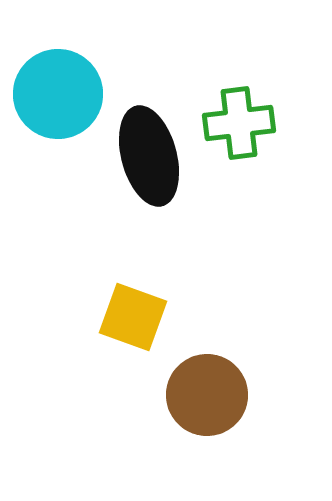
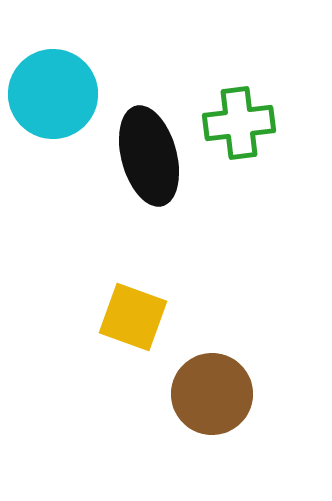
cyan circle: moved 5 px left
brown circle: moved 5 px right, 1 px up
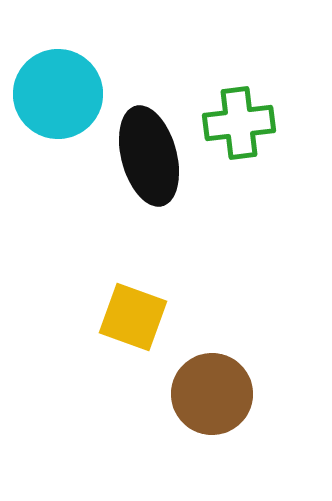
cyan circle: moved 5 px right
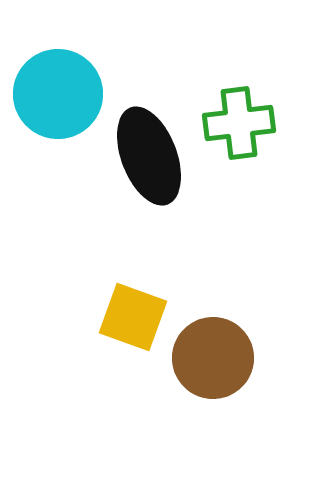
black ellipse: rotated 6 degrees counterclockwise
brown circle: moved 1 px right, 36 px up
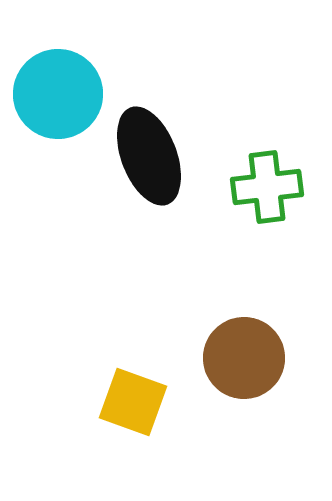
green cross: moved 28 px right, 64 px down
yellow square: moved 85 px down
brown circle: moved 31 px right
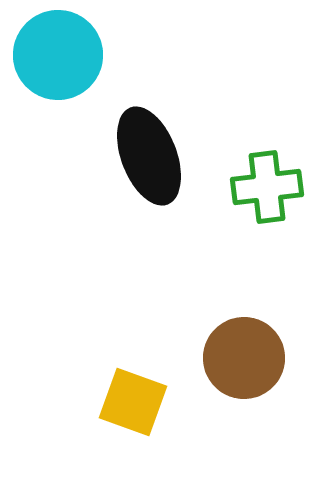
cyan circle: moved 39 px up
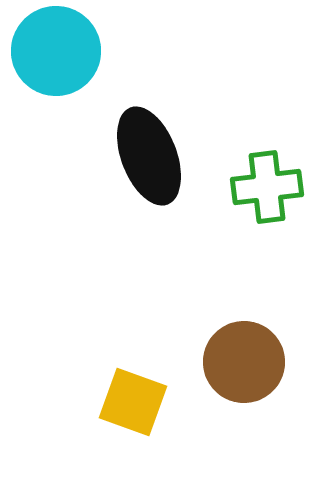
cyan circle: moved 2 px left, 4 px up
brown circle: moved 4 px down
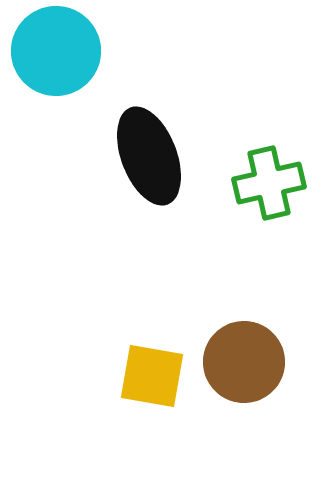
green cross: moved 2 px right, 4 px up; rotated 6 degrees counterclockwise
yellow square: moved 19 px right, 26 px up; rotated 10 degrees counterclockwise
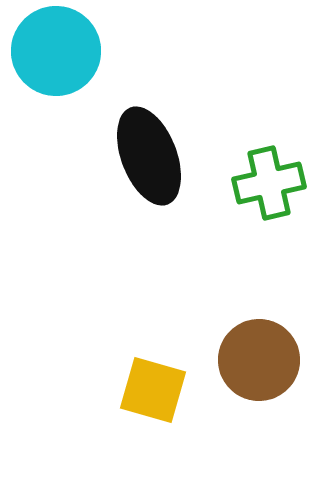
brown circle: moved 15 px right, 2 px up
yellow square: moved 1 px right, 14 px down; rotated 6 degrees clockwise
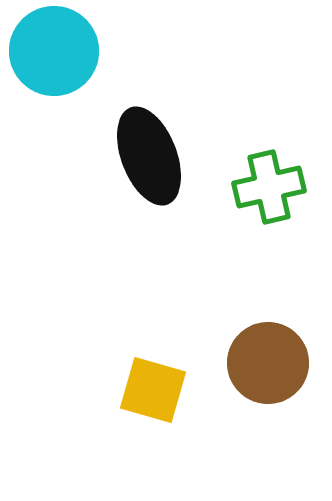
cyan circle: moved 2 px left
green cross: moved 4 px down
brown circle: moved 9 px right, 3 px down
